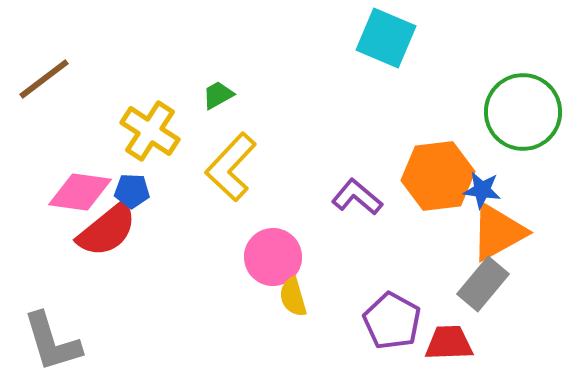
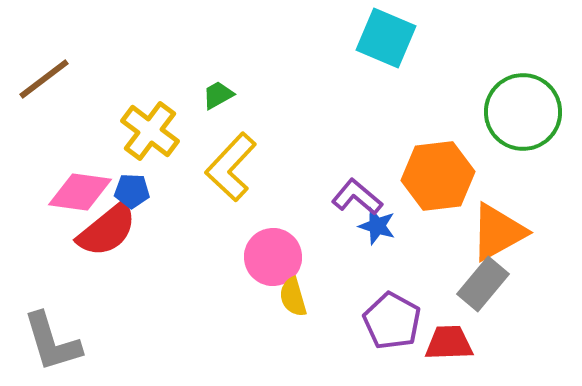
yellow cross: rotated 4 degrees clockwise
blue star: moved 105 px left, 36 px down; rotated 9 degrees clockwise
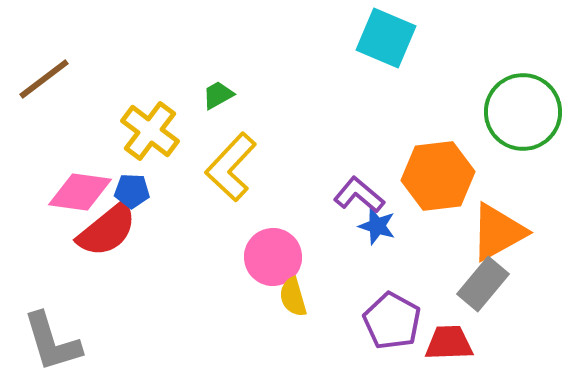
purple L-shape: moved 2 px right, 2 px up
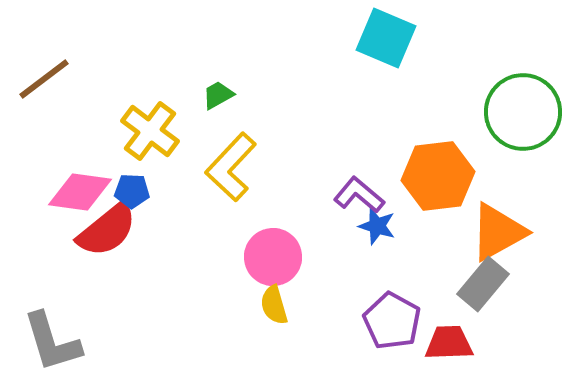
yellow semicircle: moved 19 px left, 8 px down
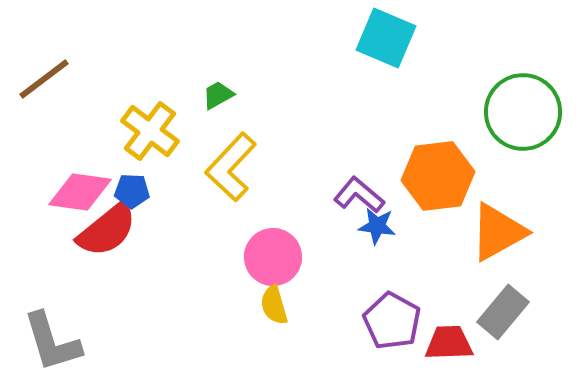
blue star: rotated 9 degrees counterclockwise
gray rectangle: moved 20 px right, 28 px down
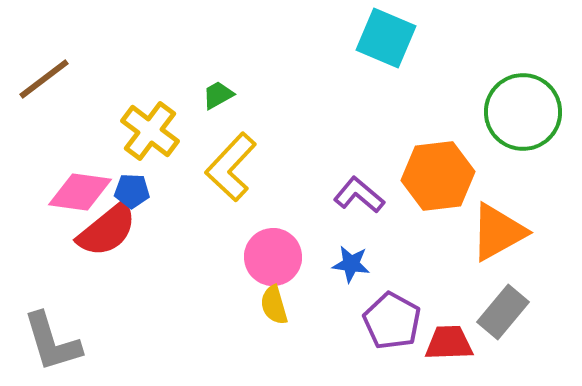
blue star: moved 26 px left, 38 px down
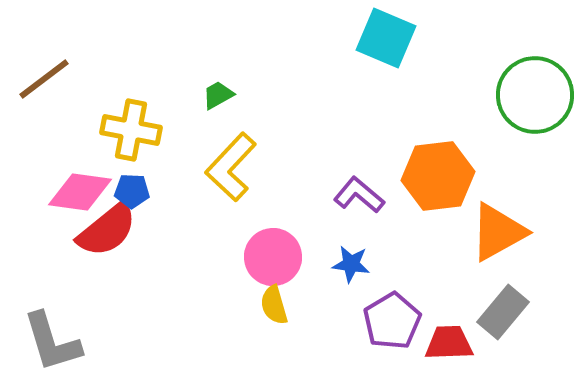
green circle: moved 12 px right, 17 px up
yellow cross: moved 19 px left, 1 px up; rotated 26 degrees counterclockwise
purple pentagon: rotated 12 degrees clockwise
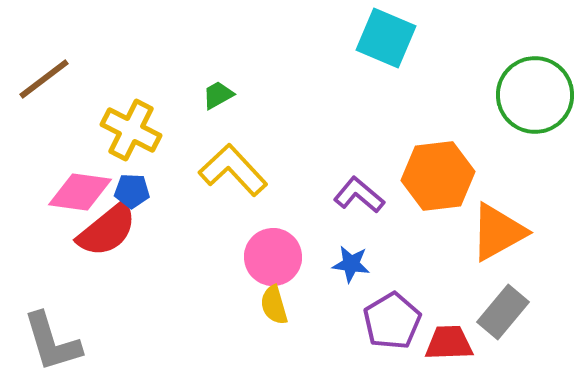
yellow cross: rotated 16 degrees clockwise
yellow L-shape: moved 2 px right, 3 px down; rotated 94 degrees clockwise
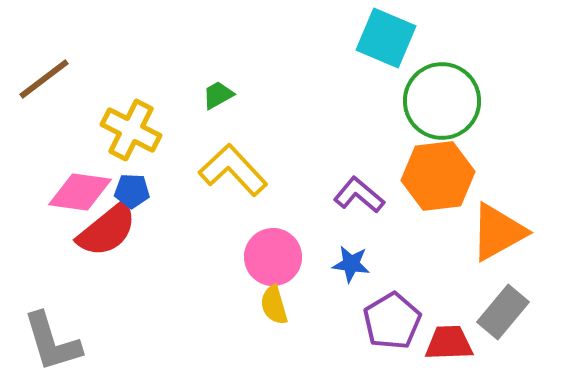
green circle: moved 93 px left, 6 px down
